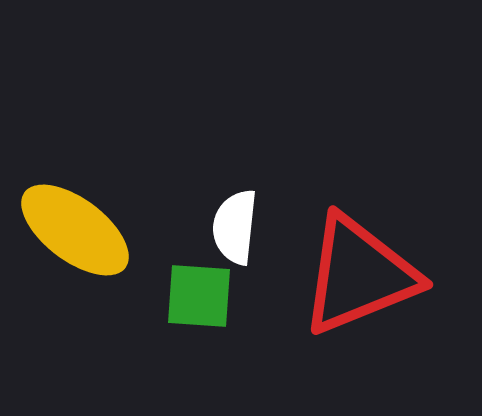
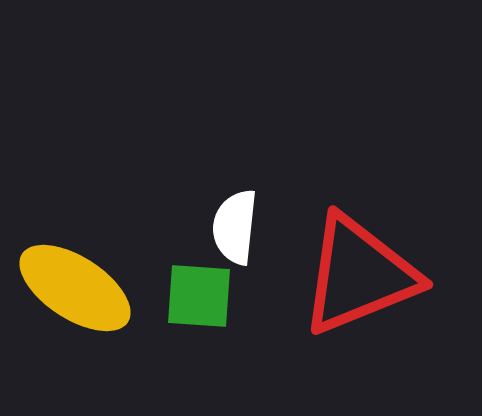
yellow ellipse: moved 58 px down; rotated 4 degrees counterclockwise
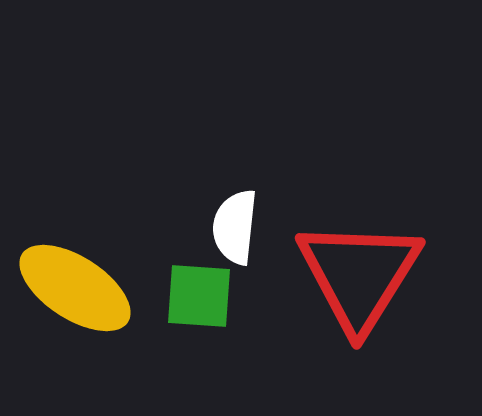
red triangle: rotated 36 degrees counterclockwise
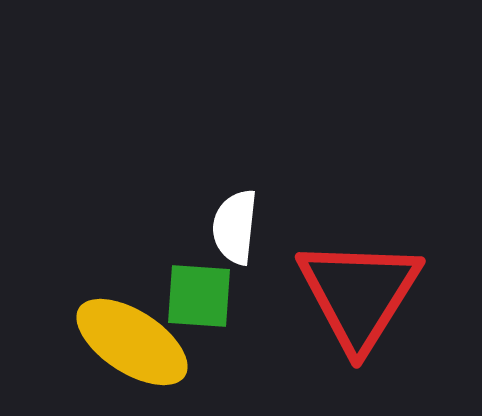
red triangle: moved 19 px down
yellow ellipse: moved 57 px right, 54 px down
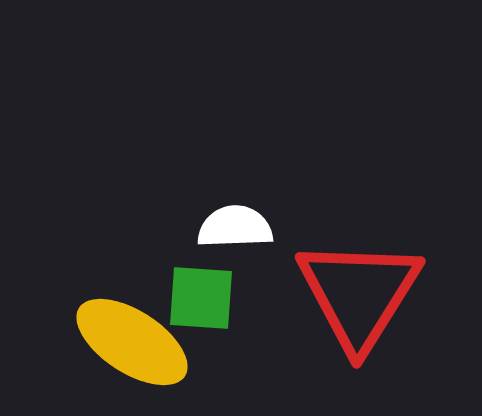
white semicircle: rotated 82 degrees clockwise
green square: moved 2 px right, 2 px down
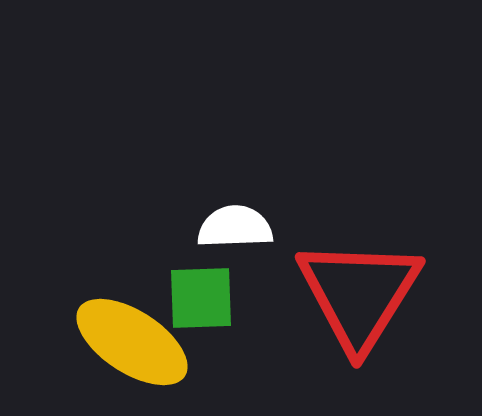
green square: rotated 6 degrees counterclockwise
